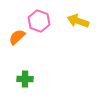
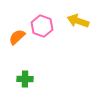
pink hexagon: moved 3 px right, 5 px down
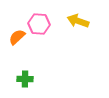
pink hexagon: moved 3 px left, 2 px up; rotated 15 degrees counterclockwise
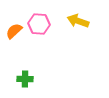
orange semicircle: moved 3 px left, 6 px up
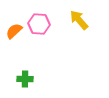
yellow arrow: moved 1 px right, 1 px up; rotated 30 degrees clockwise
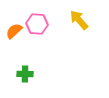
pink hexagon: moved 2 px left
green cross: moved 5 px up
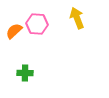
yellow arrow: moved 2 px left, 2 px up; rotated 20 degrees clockwise
green cross: moved 1 px up
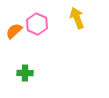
pink hexagon: rotated 20 degrees clockwise
